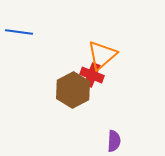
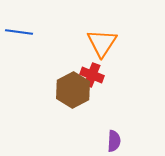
orange triangle: moved 12 px up; rotated 16 degrees counterclockwise
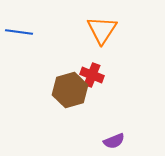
orange triangle: moved 13 px up
brown hexagon: moved 3 px left; rotated 12 degrees clockwise
purple semicircle: rotated 65 degrees clockwise
